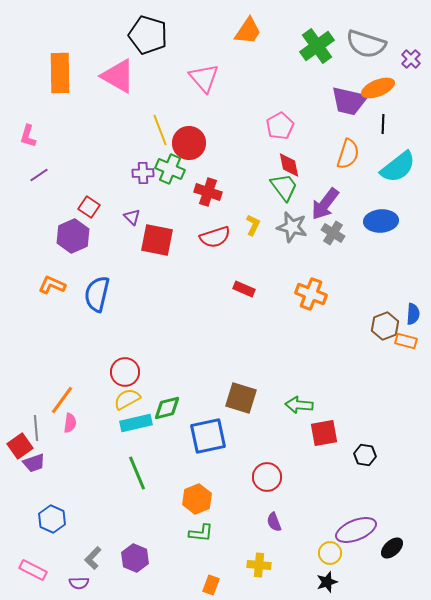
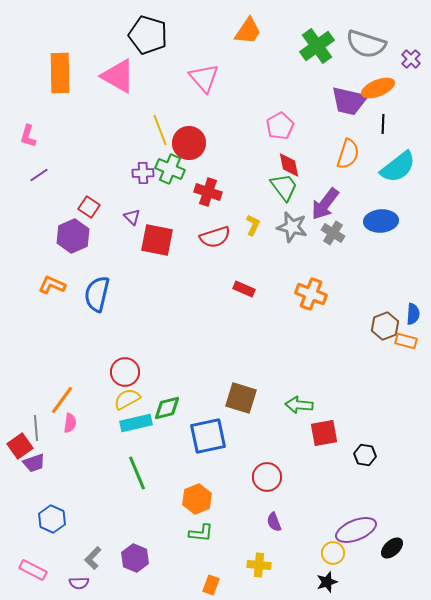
yellow circle at (330, 553): moved 3 px right
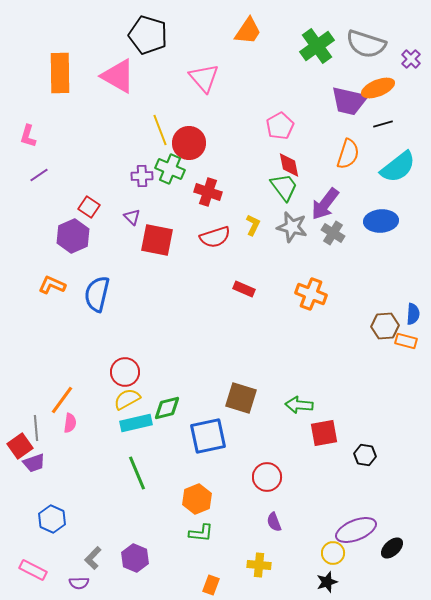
black line at (383, 124): rotated 72 degrees clockwise
purple cross at (143, 173): moved 1 px left, 3 px down
brown hexagon at (385, 326): rotated 16 degrees clockwise
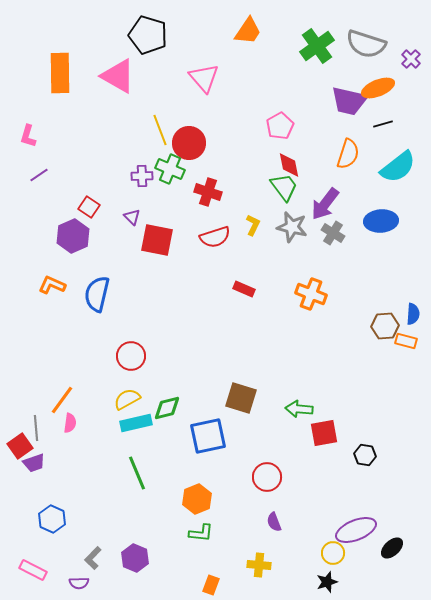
red circle at (125, 372): moved 6 px right, 16 px up
green arrow at (299, 405): moved 4 px down
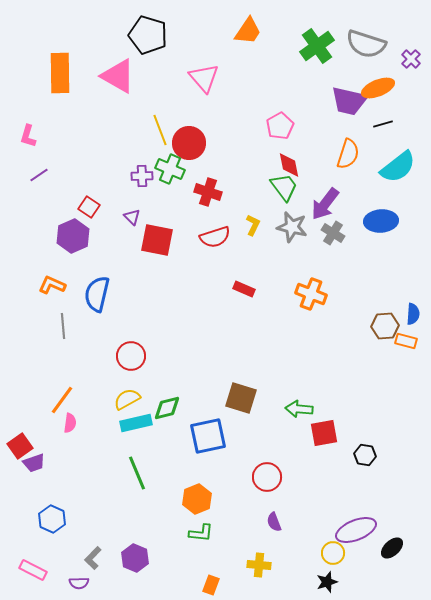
gray line at (36, 428): moved 27 px right, 102 px up
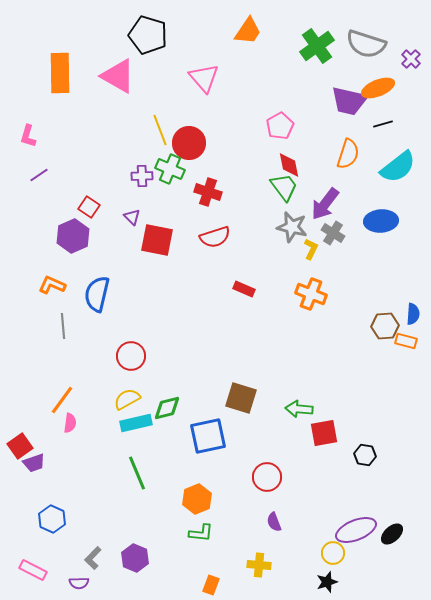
yellow L-shape at (253, 225): moved 58 px right, 24 px down
black ellipse at (392, 548): moved 14 px up
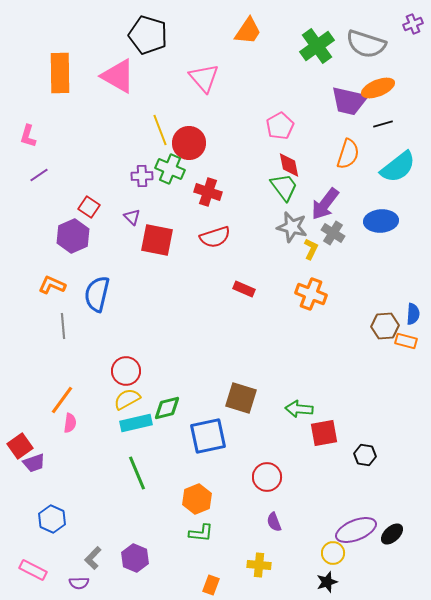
purple cross at (411, 59): moved 2 px right, 35 px up; rotated 24 degrees clockwise
red circle at (131, 356): moved 5 px left, 15 px down
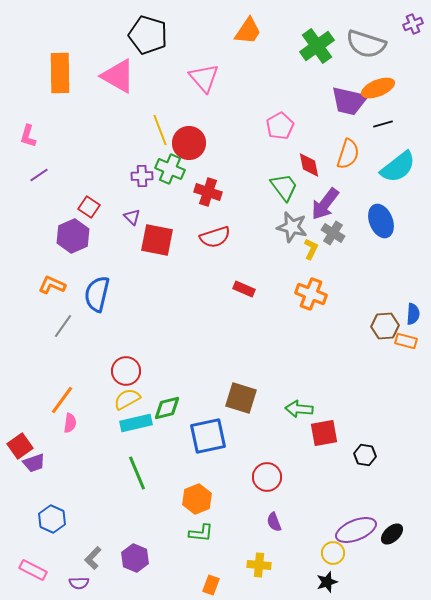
red diamond at (289, 165): moved 20 px right
blue ellipse at (381, 221): rotated 72 degrees clockwise
gray line at (63, 326): rotated 40 degrees clockwise
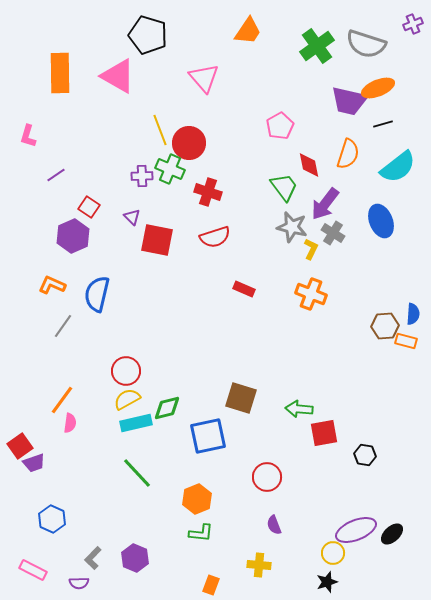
purple line at (39, 175): moved 17 px right
green line at (137, 473): rotated 20 degrees counterclockwise
purple semicircle at (274, 522): moved 3 px down
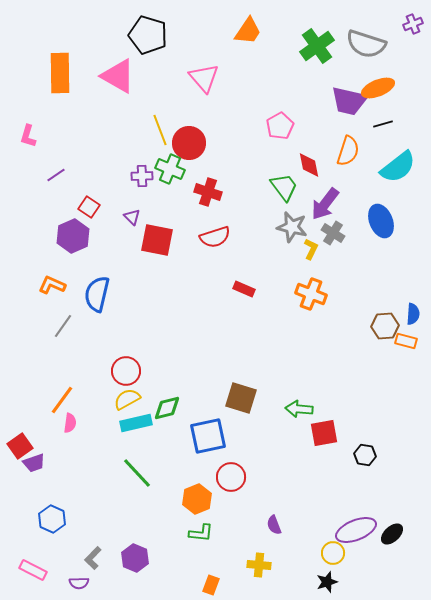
orange semicircle at (348, 154): moved 3 px up
red circle at (267, 477): moved 36 px left
